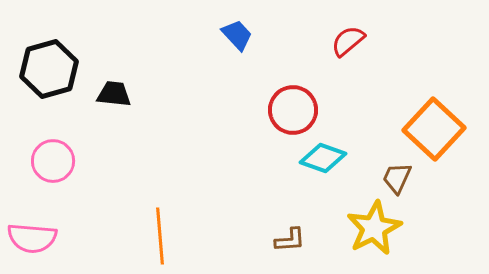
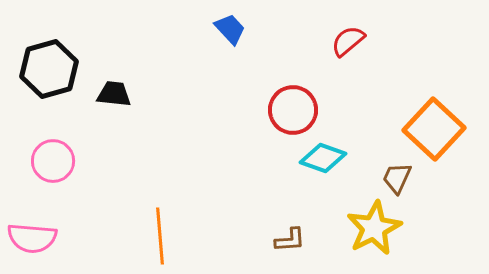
blue trapezoid: moved 7 px left, 6 px up
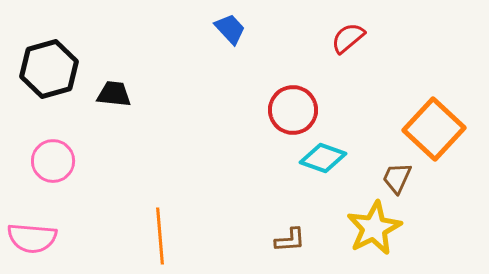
red semicircle: moved 3 px up
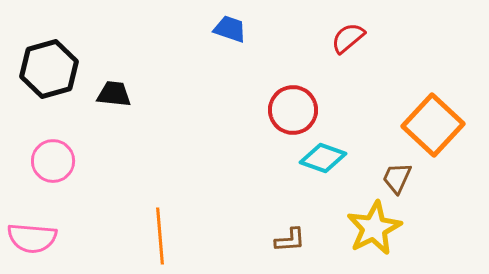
blue trapezoid: rotated 28 degrees counterclockwise
orange square: moved 1 px left, 4 px up
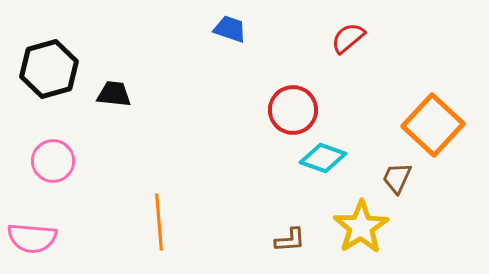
yellow star: moved 13 px left, 1 px up; rotated 6 degrees counterclockwise
orange line: moved 1 px left, 14 px up
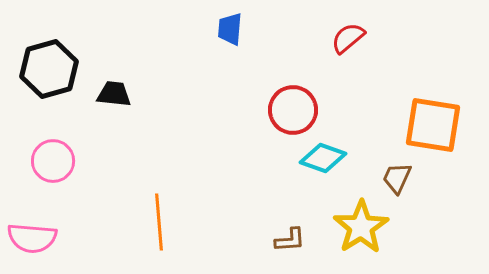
blue trapezoid: rotated 104 degrees counterclockwise
orange square: rotated 34 degrees counterclockwise
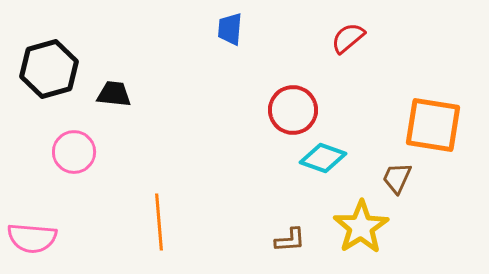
pink circle: moved 21 px right, 9 px up
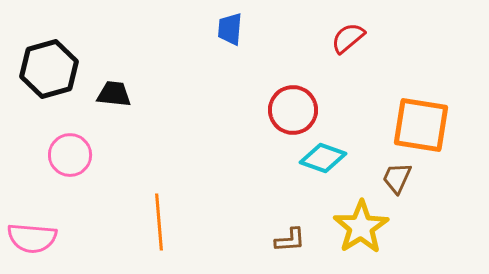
orange square: moved 12 px left
pink circle: moved 4 px left, 3 px down
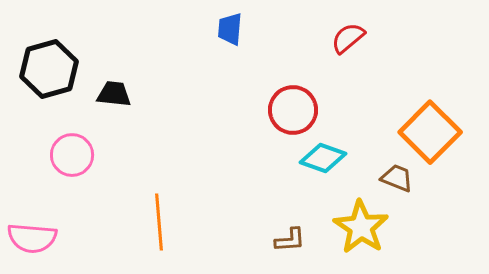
orange square: moved 9 px right, 7 px down; rotated 36 degrees clockwise
pink circle: moved 2 px right
brown trapezoid: rotated 88 degrees clockwise
yellow star: rotated 6 degrees counterclockwise
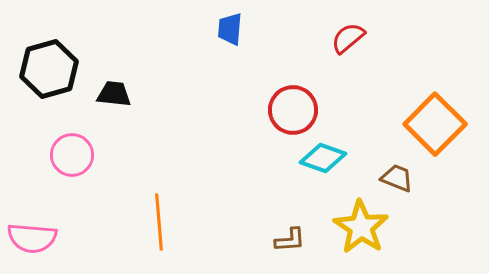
orange square: moved 5 px right, 8 px up
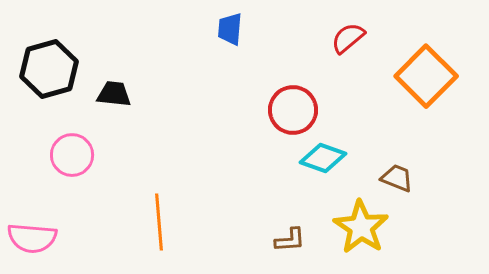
orange square: moved 9 px left, 48 px up
